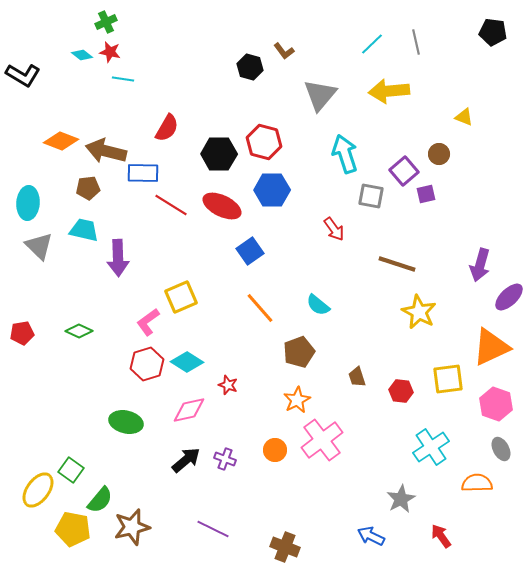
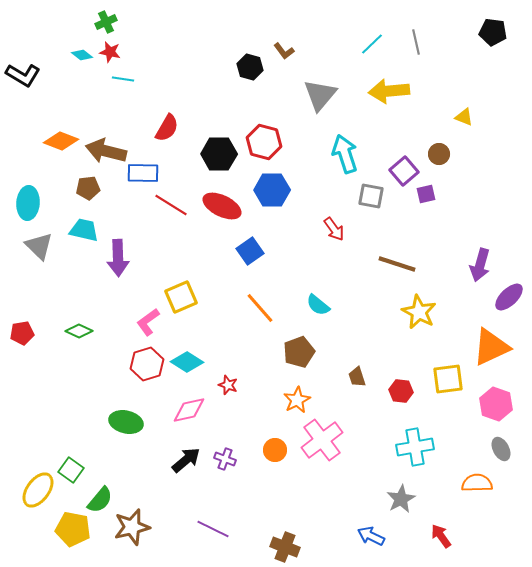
cyan cross at (431, 447): moved 16 px left; rotated 24 degrees clockwise
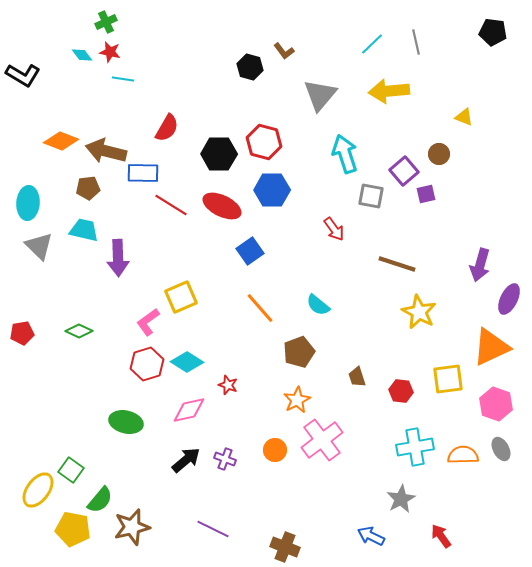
cyan diamond at (82, 55): rotated 15 degrees clockwise
purple ellipse at (509, 297): moved 2 px down; rotated 20 degrees counterclockwise
orange semicircle at (477, 483): moved 14 px left, 28 px up
